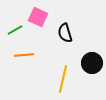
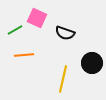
pink square: moved 1 px left, 1 px down
black semicircle: rotated 54 degrees counterclockwise
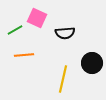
black semicircle: rotated 24 degrees counterclockwise
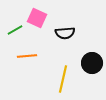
orange line: moved 3 px right, 1 px down
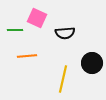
green line: rotated 28 degrees clockwise
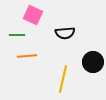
pink square: moved 4 px left, 3 px up
green line: moved 2 px right, 5 px down
black circle: moved 1 px right, 1 px up
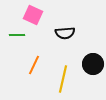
orange line: moved 7 px right, 9 px down; rotated 60 degrees counterclockwise
black circle: moved 2 px down
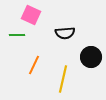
pink square: moved 2 px left
black circle: moved 2 px left, 7 px up
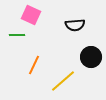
black semicircle: moved 10 px right, 8 px up
yellow line: moved 2 px down; rotated 36 degrees clockwise
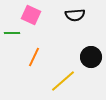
black semicircle: moved 10 px up
green line: moved 5 px left, 2 px up
orange line: moved 8 px up
